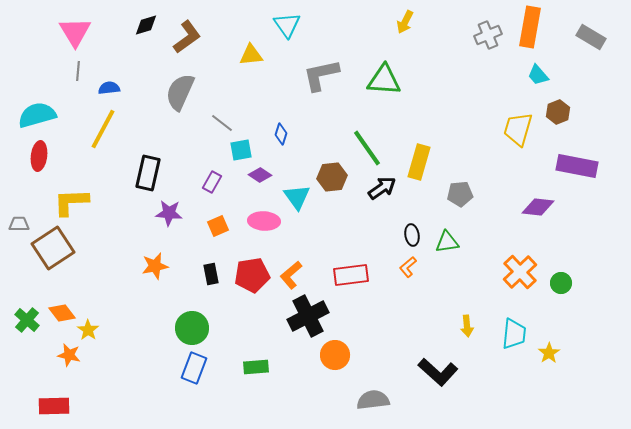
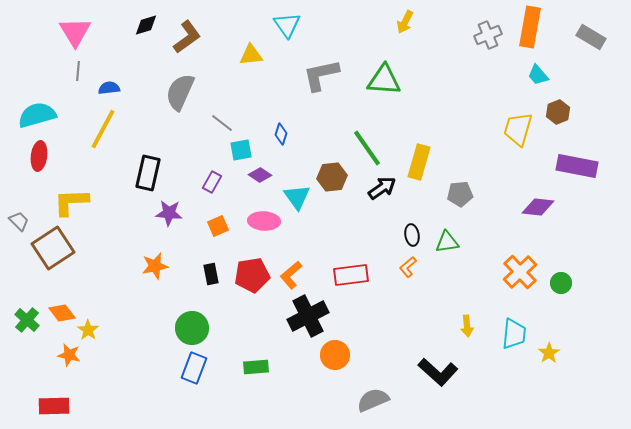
gray trapezoid at (19, 224): moved 3 px up; rotated 45 degrees clockwise
gray semicircle at (373, 400): rotated 16 degrees counterclockwise
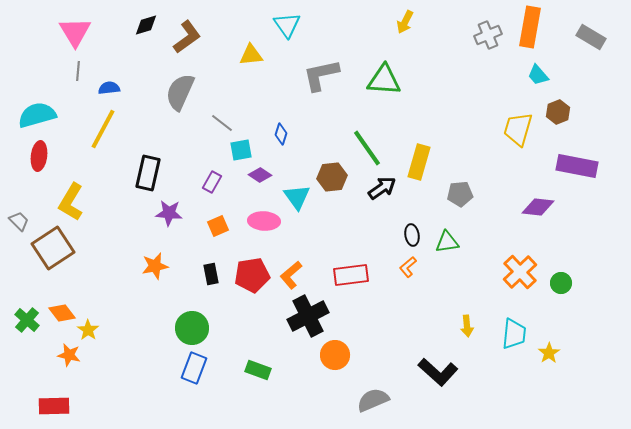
yellow L-shape at (71, 202): rotated 57 degrees counterclockwise
green rectangle at (256, 367): moved 2 px right, 3 px down; rotated 25 degrees clockwise
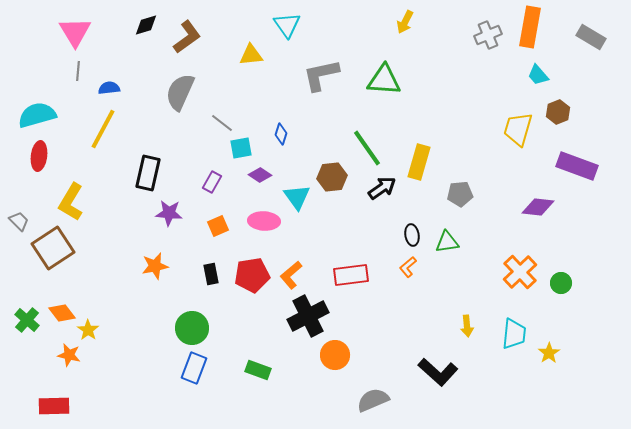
cyan square at (241, 150): moved 2 px up
purple rectangle at (577, 166): rotated 9 degrees clockwise
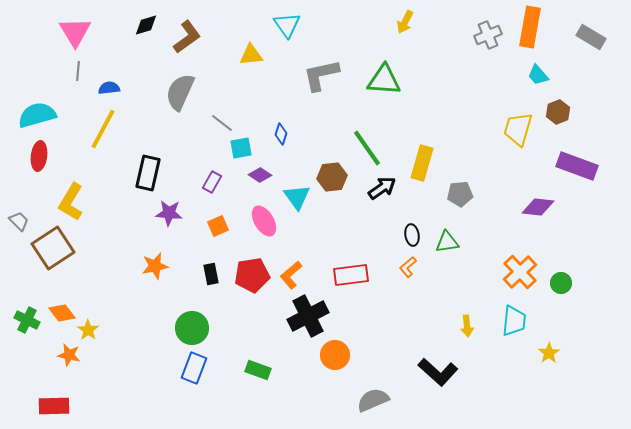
yellow rectangle at (419, 162): moved 3 px right, 1 px down
pink ellipse at (264, 221): rotated 56 degrees clockwise
green cross at (27, 320): rotated 15 degrees counterclockwise
cyan trapezoid at (514, 334): moved 13 px up
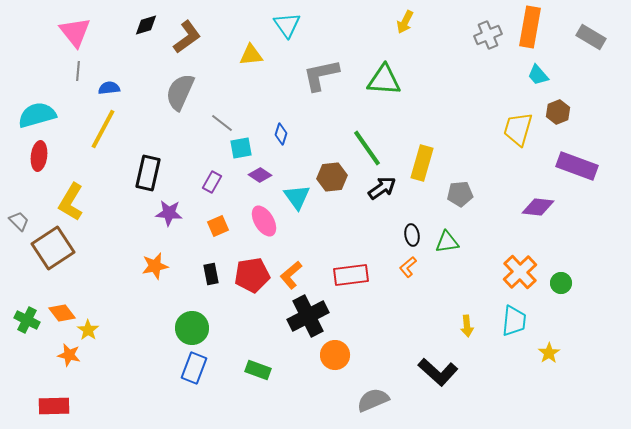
pink triangle at (75, 32): rotated 8 degrees counterclockwise
